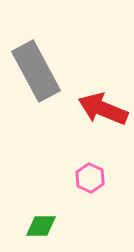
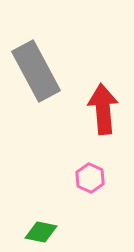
red arrow: rotated 63 degrees clockwise
green diamond: moved 6 px down; rotated 12 degrees clockwise
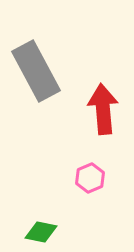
pink hexagon: rotated 12 degrees clockwise
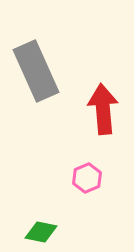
gray rectangle: rotated 4 degrees clockwise
pink hexagon: moved 3 px left
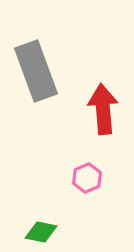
gray rectangle: rotated 4 degrees clockwise
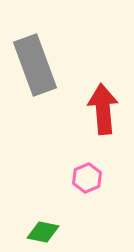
gray rectangle: moved 1 px left, 6 px up
green diamond: moved 2 px right
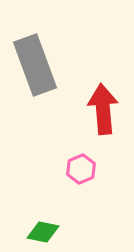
pink hexagon: moved 6 px left, 9 px up
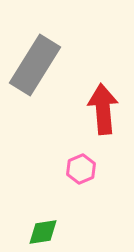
gray rectangle: rotated 52 degrees clockwise
green diamond: rotated 20 degrees counterclockwise
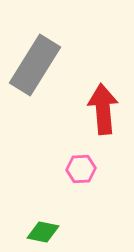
pink hexagon: rotated 20 degrees clockwise
green diamond: rotated 20 degrees clockwise
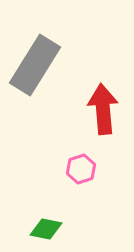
pink hexagon: rotated 16 degrees counterclockwise
green diamond: moved 3 px right, 3 px up
